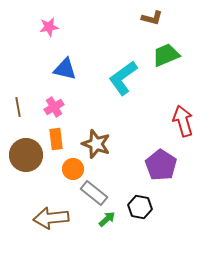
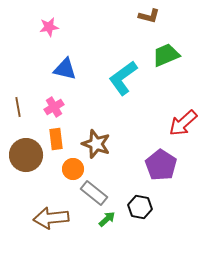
brown L-shape: moved 3 px left, 2 px up
red arrow: moved 2 px down; rotated 116 degrees counterclockwise
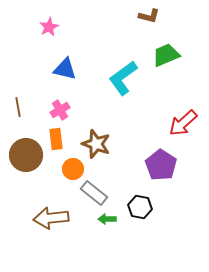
pink star: rotated 18 degrees counterclockwise
pink cross: moved 6 px right, 3 px down
green arrow: rotated 138 degrees counterclockwise
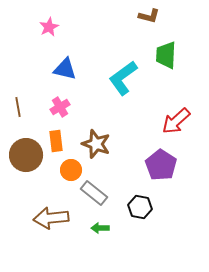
green trapezoid: rotated 64 degrees counterclockwise
pink cross: moved 3 px up
red arrow: moved 7 px left, 2 px up
orange rectangle: moved 2 px down
orange circle: moved 2 px left, 1 px down
green arrow: moved 7 px left, 9 px down
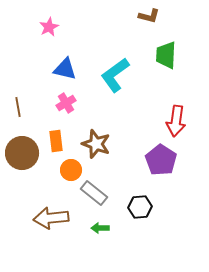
cyan L-shape: moved 8 px left, 3 px up
pink cross: moved 6 px right, 4 px up
red arrow: rotated 40 degrees counterclockwise
brown circle: moved 4 px left, 2 px up
purple pentagon: moved 5 px up
black hexagon: rotated 15 degrees counterclockwise
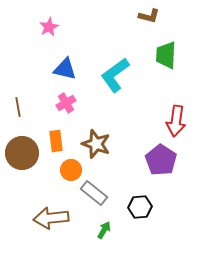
green arrow: moved 4 px right, 2 px down; rotated 120 degrees clockwise
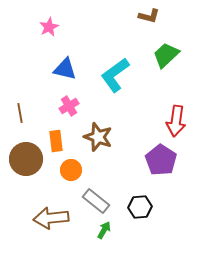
green trapezoid: rotated 44 degrees clockwise
pink cross: moved 3 px right, 3 px down
brown line: moved 2 px right, 6 px down
brown star: moved 2 px right, 7 px up
brown circle: moved 4 px right, 6 px down
gray rectangle: moved 2 px right, 8 px down
